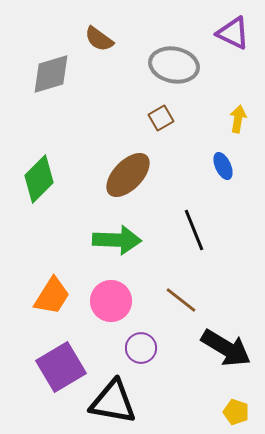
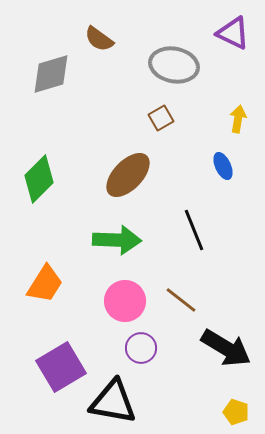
orange trapezoid: moved 7 px left, 12 px up
pink circle: moved 14 px right
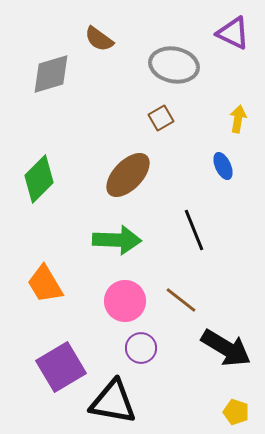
orange trapezoid: rotated 117 degrees clockwise
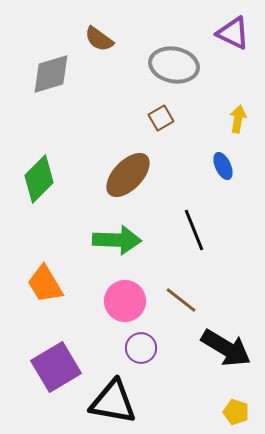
purple square: moved 5 px left
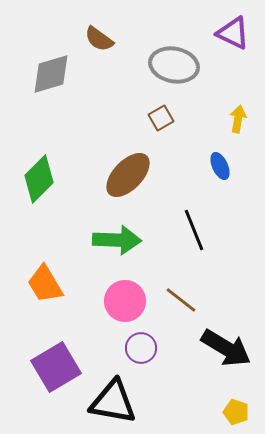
blue ellipse: moved 3 px left
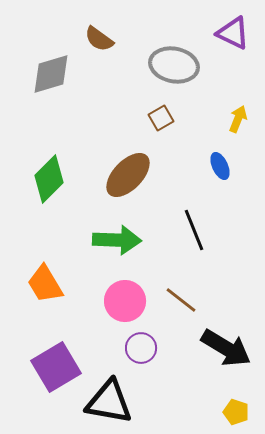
yellow arrow: rotated 12 degrees clockwise
green diamond: moved 10 px right
black triangle: moved 4 px left
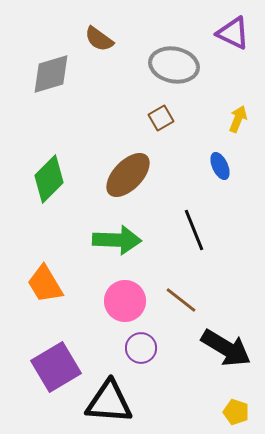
black triangle: rotated 6 degrees counterclockwise
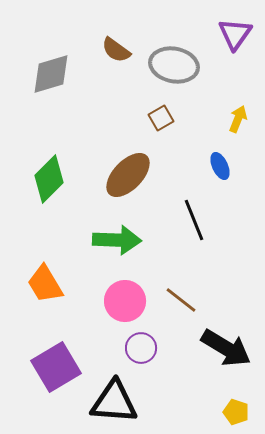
purple triangle: moved 2 px right, 1 px down; rotated 39 degrees clockwise
brown semicircle: moved 17 px right, 11 px down
black line: moved 10 px up
black triangle: moved 5 px right
